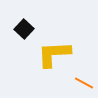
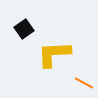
black square: rotated 12 degrees clockwise
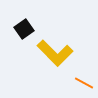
yellow L-shape: moved 1 px right, 1 px up; rotated 132 degrees counterclockwise
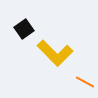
orange line: moved 1 px right, 1 px up
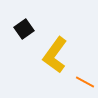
yellow L-shape: moved 2 px down; rotated 81 degrees clockwise
